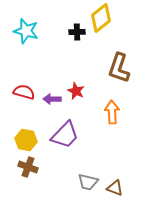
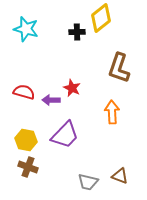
cyan star: moved 2 px up
red star: moved 4 px left, 3 px up
purple arrow: moved 1 px left, 1 px down
brown triangle: moved 5 px right, 12 px up
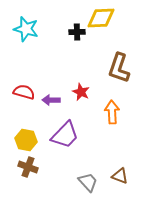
yellow diamond: rotated 36 degrees clockwise
red star: moved 9 px right, 4 px down
gray trapezoid: rotated 145 degrees counterclockwise
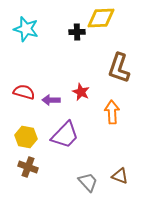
yellow hexagon: moved 3 px up
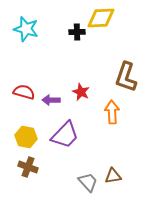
brown L-shape: moved 7 px right, 9 px down
brown triangle: moved 7 px left; rotated 30 degrees counterclockwise
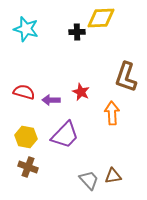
orange arrow: moved 1 px down
gray trapezoid: moved 1 px right, 2 px up
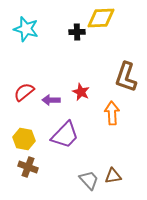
red semicircle: rotated 55 degrees counterclockwise
yellow hexagon: moved 2 px left, 2 px down
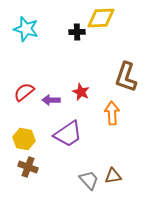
purple trapezoid: moved 3 px right, 1 px up; rotated 12 degrees clockwise
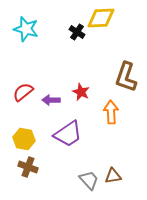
black cross: rotated 35 degrees clockwise
red semicircle: moved 1 px left
orange arrow: moved 1 px left, 1 px up
